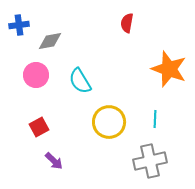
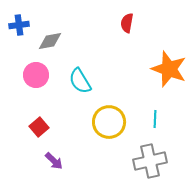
red square: rotated 12 degrees counterclockwise
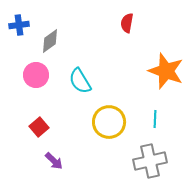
gray diamond: rotated 25 degrees counterclockwise
orange star: moved 3 px left, 2 px down
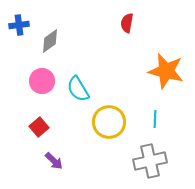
orange star: rotated 6 degrees counterclockwise
pink circle: moved 6 px right, 6 px down
cyan semicircle: moved 2 px left, 8 px down
